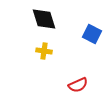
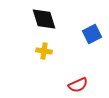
blue square: rotated 36 degrees clockwise
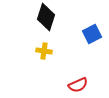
black diamond: moved 2 px right, 2 px up; rotated 36 degrees clockwise
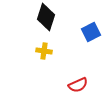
blue square: moved 1 px left, 2 px up
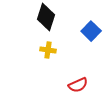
blue square: moved 1 px up; rotated 18 degrees counterclockwise
yellow cross: moved 4 px right, 1 px up
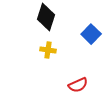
blue square: moved 3 px down
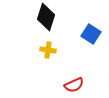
blue square: rotated 12 degrees counterclockwise
red semicircle: moved 4 px left
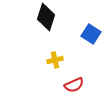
yellow cross: moved 7 px right, 10 px down; rotated 21 degrees counterclockwise
